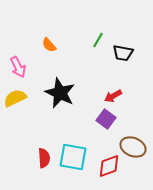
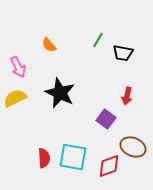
red arrow: moved 14 px right; rotated 48 degrees counterclockwise
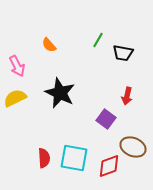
pink arrow: moved 1 px left, 1 px up
cyan square: moved 1 px right, 1 px down
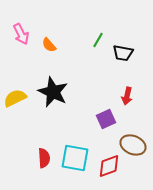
pink arrow: moved 4 px right, 32 px up
black star: moved 7 px left, 1 px up
purple square: rotated 30 degrees clockwise
brown ellipse: moved 2 px up
cyan square: moved 1 px right
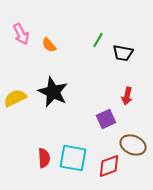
cyan square: moved 2 px left
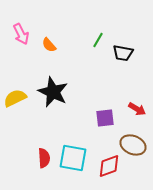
red arrow: moved 10 px right, 13 px down; rotated 72 degrees counterclockwise
purple square: moved 1 px left, 1 px up; rotated 18 degrees clockwise
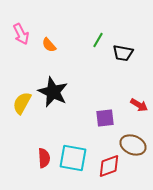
yellow semicircle: moved 7 px right, 5 px down; rotated 35 degrees counterclockwise
red arrow: moved 2 px right, 4 px up
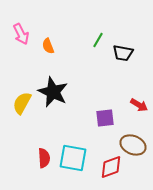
orange semicircle: moved 1 px left, 1 px down; rotated 21 degrees clockwise
red diamond: moved 2 px right, 1 px down
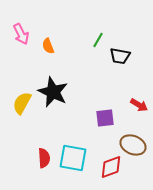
black trapezoid: moved 3 px left, 3 px down
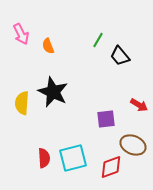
black trapezoid: rotated 40 degrees clockwise
yellow semicircle: rotated 25 degrees counterclockwise
purple square: moved 1 px right, 1 px down
cyan square: rotated 24 degrees counterclockwise
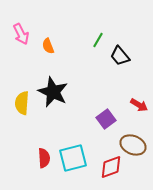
purple square: rotated 30 degrees counterclockwise
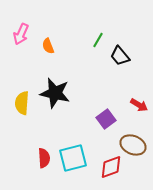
pink arrow: rotated 50 degrees clockwise
black star: moved 2 px right, 1 px down; rotated 12 degrees counterclockwise
